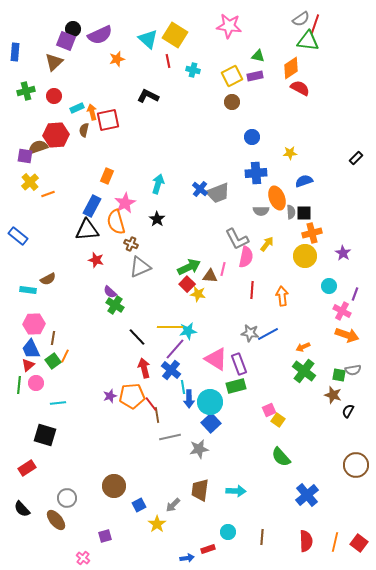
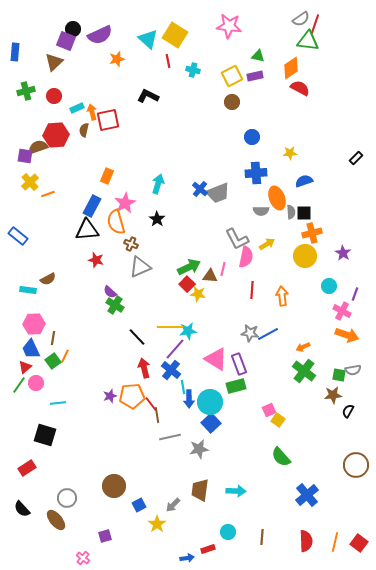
yellow arrow at (267, 244): rotated 21 degrees clockwise
red triangle at (28, 365): moved 3 px left, 2 px down
green line at (19, 385): rotated 30 degrees clockwise
brown star at (333, 395): rotated 24 degrees counterclockwise
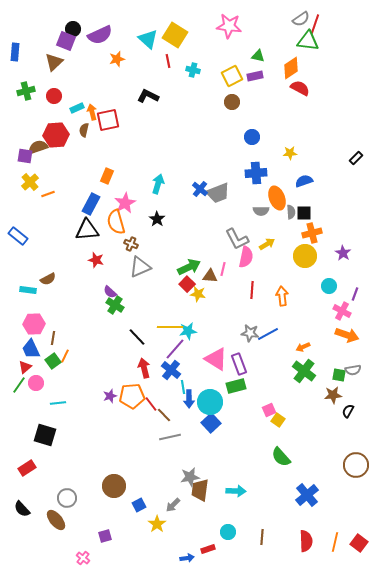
blue rectangle at (92, 206): moved 1 px left, 2 px up
brown line at (157, 415): moved 7 px right; rotated 35 degrees counterclockwise
gray star at (199, 449): moved 9 px left, 28 px down
